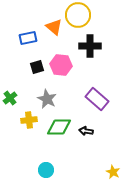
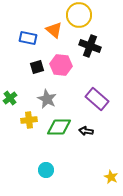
yellow circle: moved 1 px right
orange triangle: moved 3 px down
blue rectangle: rotated 24 degrees clockwise
black cross: rotated 20 degrees clockwise
yellow star: moved 2 px left, 5 px down
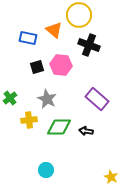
black cross: moved 1 px left, 1 px up
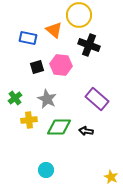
green cross: moved 5 px right
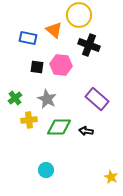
black square: rotated 24 degrees clockwise
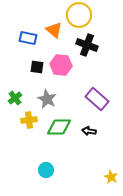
black cross: moved 2 px left
black arrow: moved 3 px right
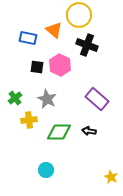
pink hexagon: moved 1 px left; rotated 20 degrees clockwise
green diamond: moved 5 px down
